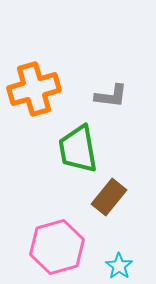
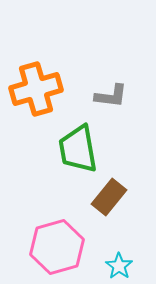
orange cross: moved 2 px right
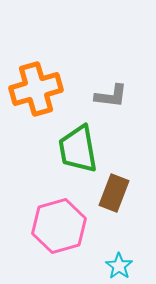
brown rectangle: moved 5 px right, 4 px up; rotated 18 degrees counterclockwise
pink hexagon: moved 2 px right, 21 px up
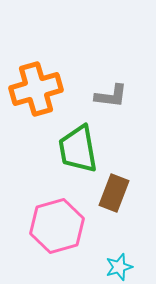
pink hexagon: moved 2 px left
cyan star: moved 1 px down; rotated 20 degrees clockwise
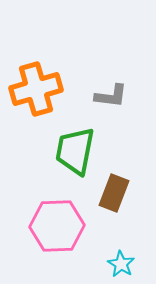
green trapezoid: moved 3 px left, 2 px down; rotated 21 degrees clockwise
pink hexagon: rotated 14 degrees clockwise
cyan star: moved 2 px right, 3 px up; rotated 24 degrees counterclockwise
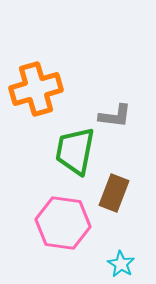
gray L-shape: moved 4 px right, 20 px down
pink hexagon: moved 6 px right, 3 px up; rotated 10 degrees clockwise
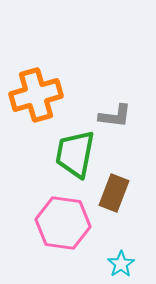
orange cross: moved 6 px down
green trapezoid: moved 3 px down
cyan star: rotated 8 degrees clockwise
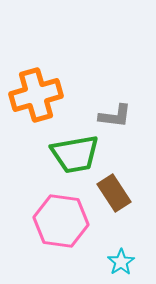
green trapezoid: rotated 111 degrees counterclockwise
brown rectangle: rotated 54 degrees counterclockwise
pink hexagon: moved 2 px left, 2 px up
cyan star: moved 2 px up
